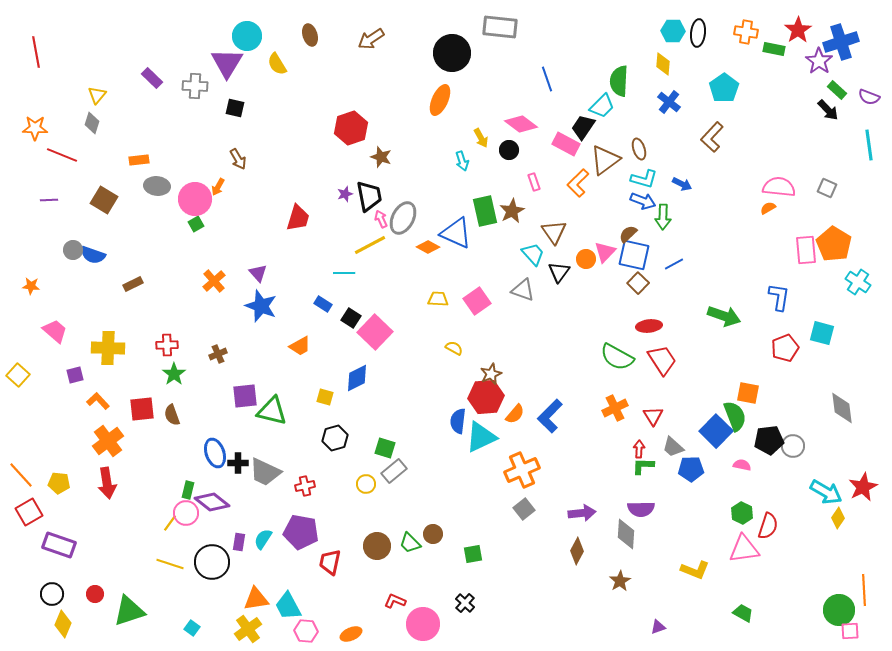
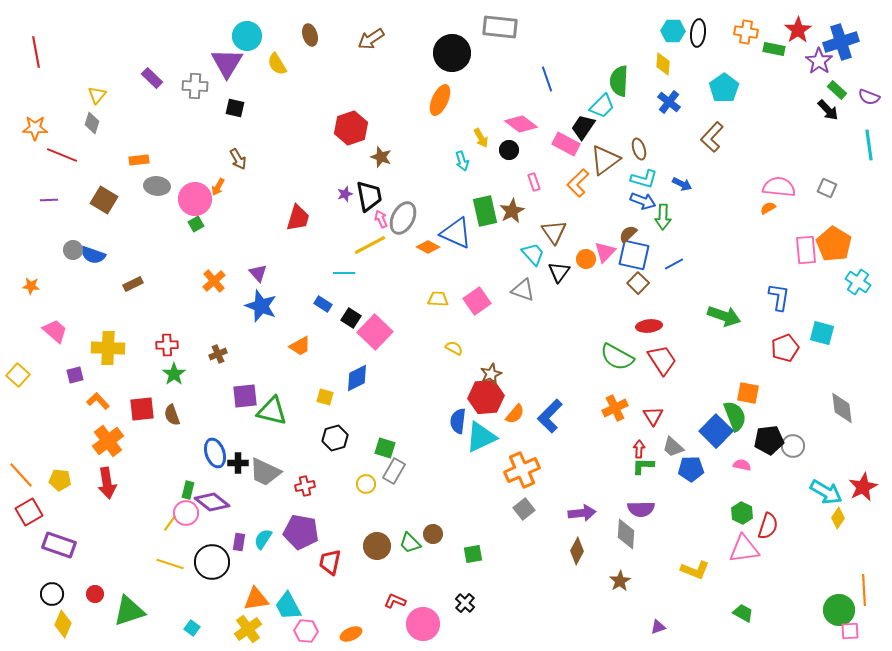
gray rectangle at (394, 471): rotated 20 degrees counterclockwise
yellow pentagon at (59, 483): moved 1 px right, 3 px up
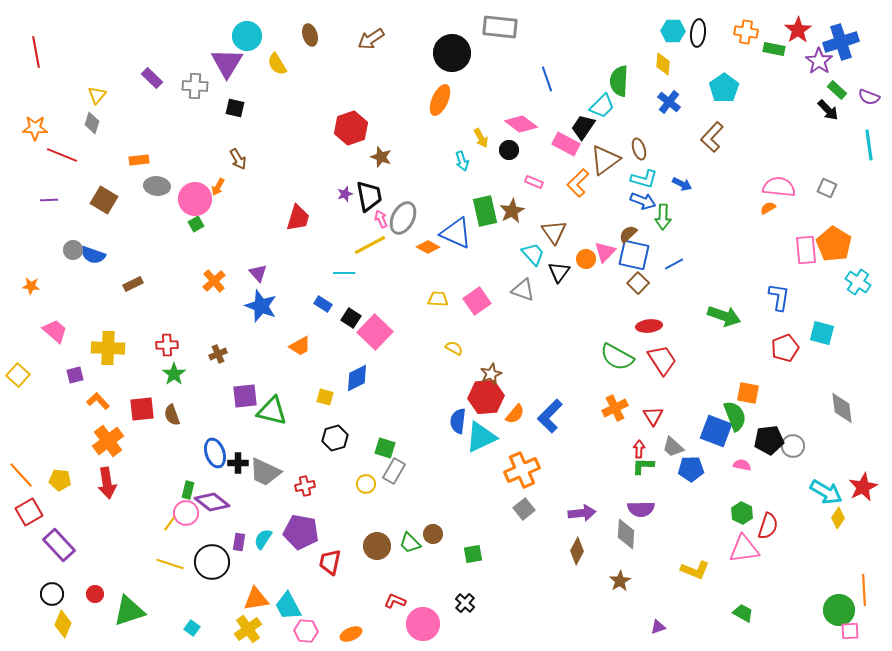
pink rectangle at (534, 182): rotated 48 degrees counterclockwise
blue square at (716, 431): rotated 24 degrees counterclockwise
purple rectangle at (59, 545): rotated 28 degrees clockwise
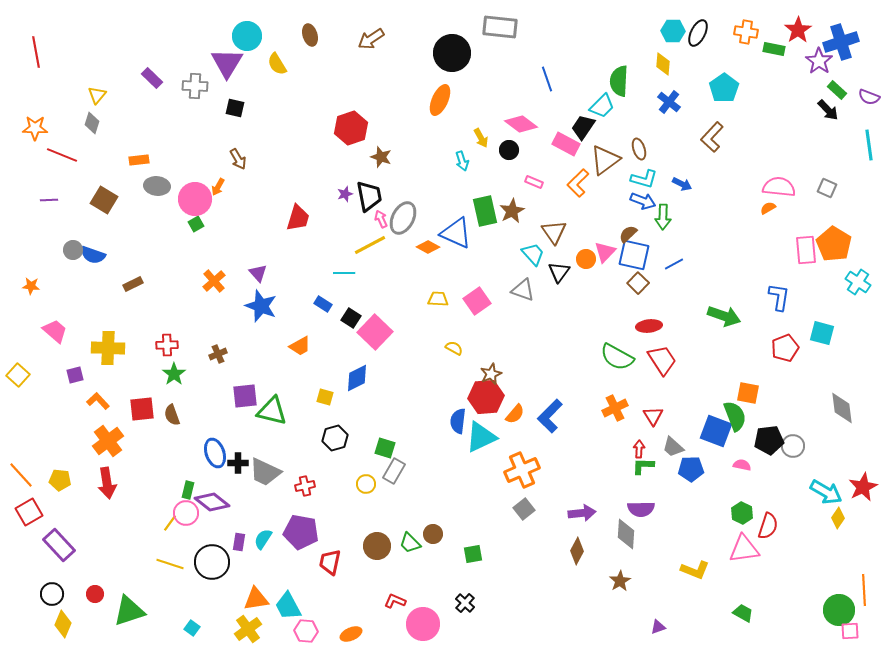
black ellipse at (698, 33): rotated 20 degrees clockwise
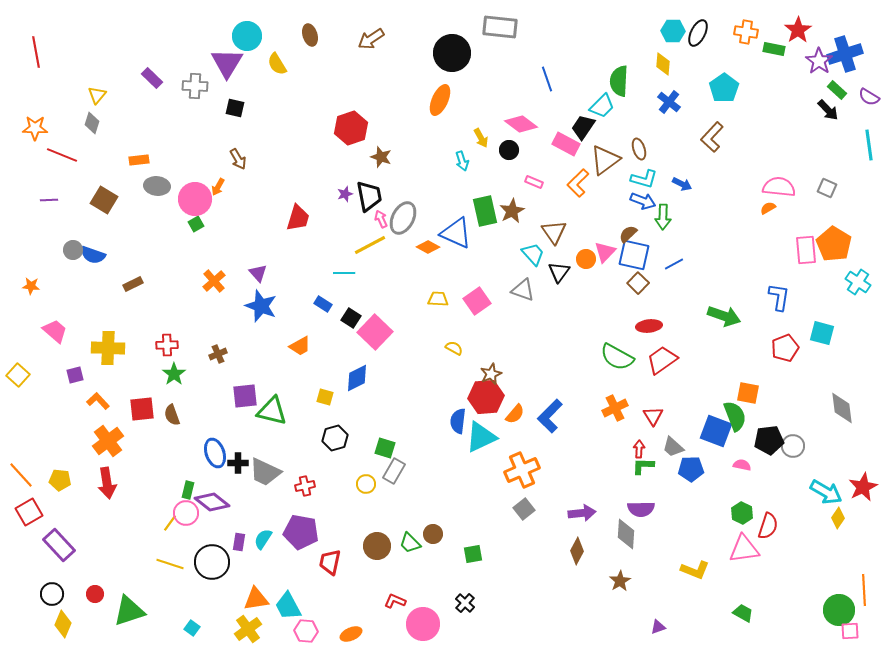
blue cross at (841, 42): moved 4 px right, 12 px down
purple semicircle at (869, 97): rotated 10 degrees clockwise
red trapezoid at (662, 360): rotated 92 degrees counterclockwise
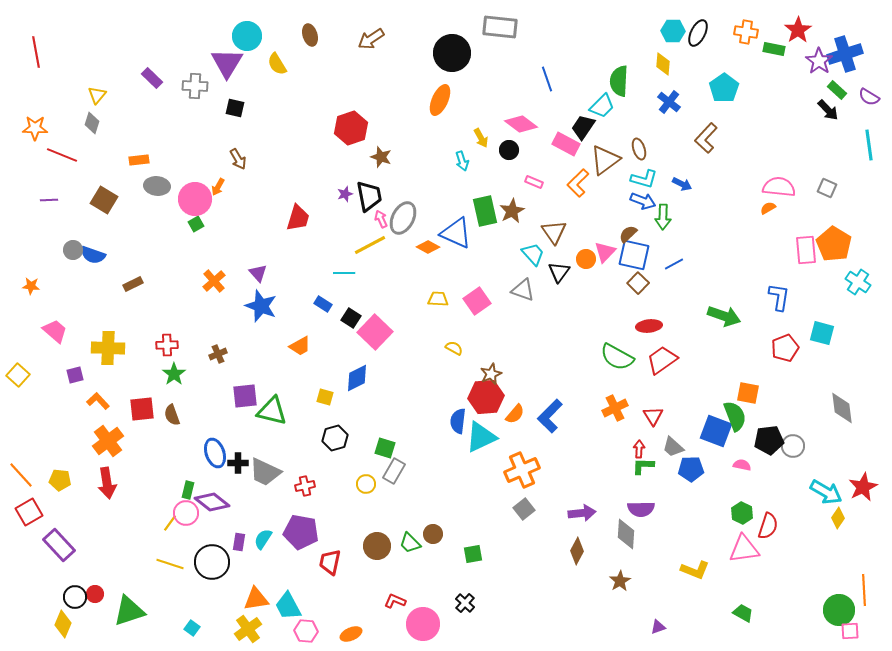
brown L-shape at (712, 137): moved 6 px left, 1 px down
black circle at (52, 594): moved 23 px right, 3 px down
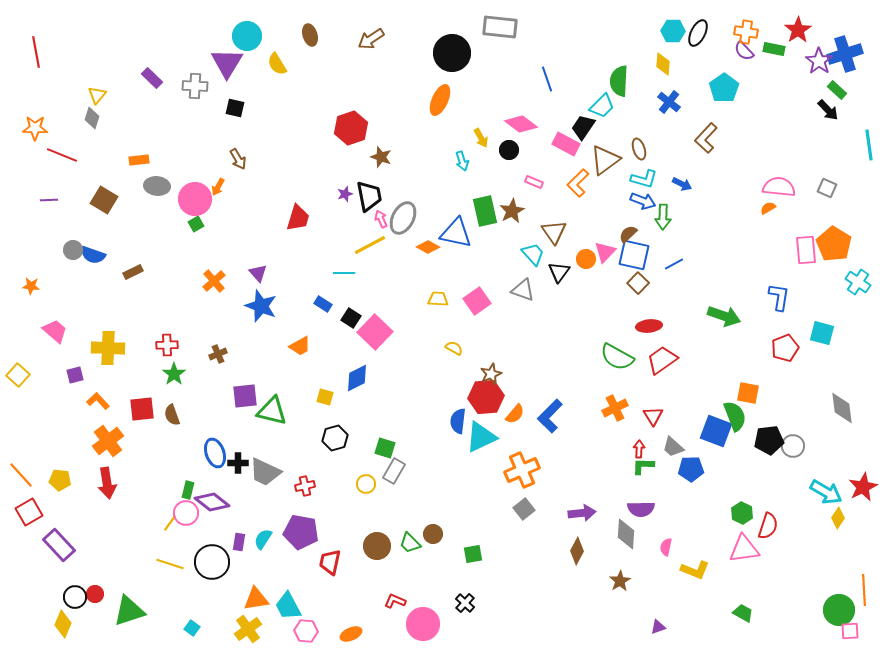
purple semicircle at (869, 97): moved 125 px left, 46 px up; rotated 15 degrees clockwise
gray diamond at (92, 123): moved 5 px up
blue triangle at (456, 233): rotated 12 degrees counterclockwise
brown rectangle at (133, 284): moved 12 px up
pink semicircle at (742, 465): moved 76 px left, 82 px down; rotated 90 degrees counterclockwise
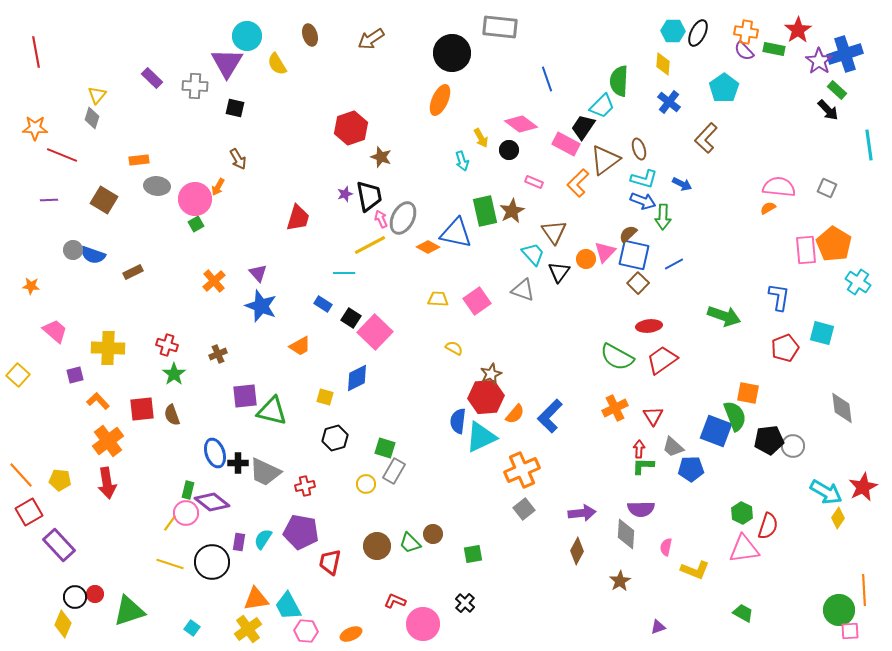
red cross at (167, 345): rotated 20 degrees clockwise
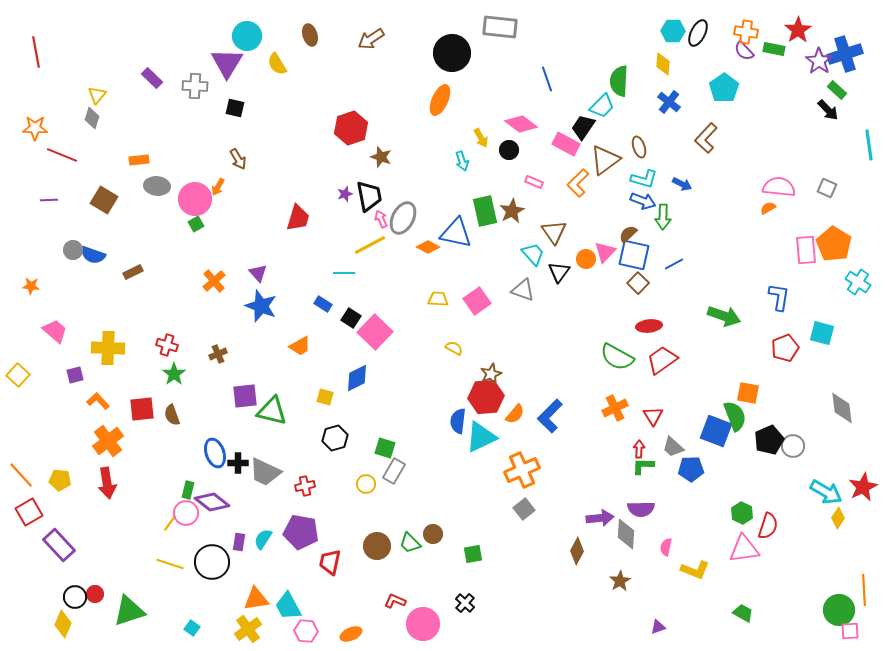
brown ellipse at (639, 149): moved 2 px up
black pentagon at (769, 440): rotated 16 degrees counterclockwise
purple arrow at (582, 513): moved 18 px right, 5 px down
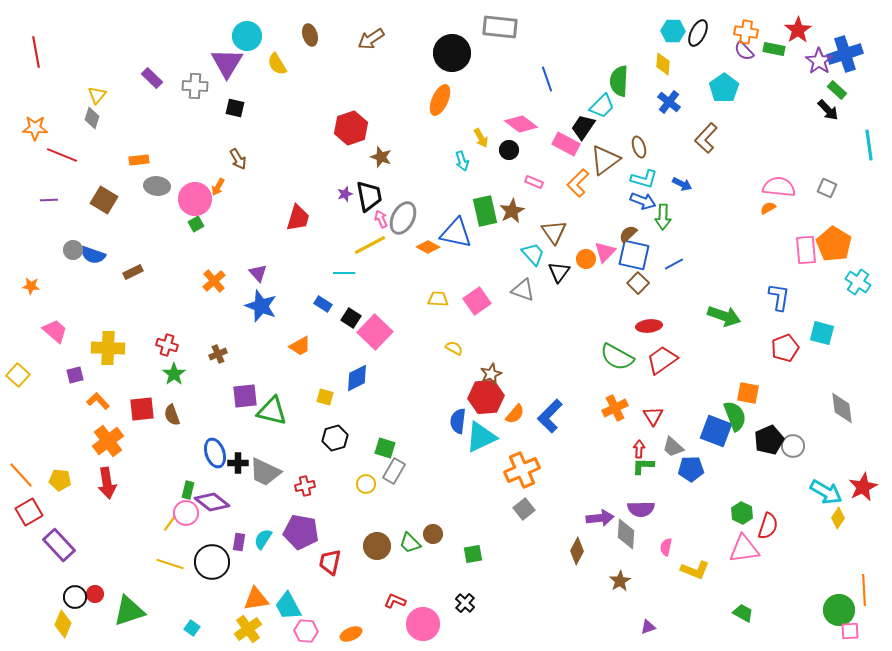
purple triangle at (658, 627): moved 10 px left
